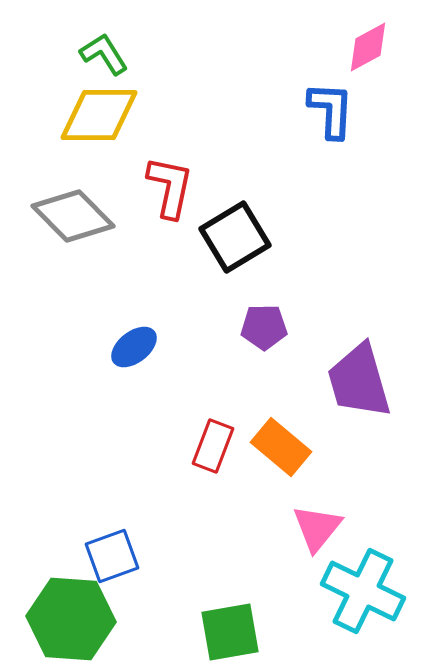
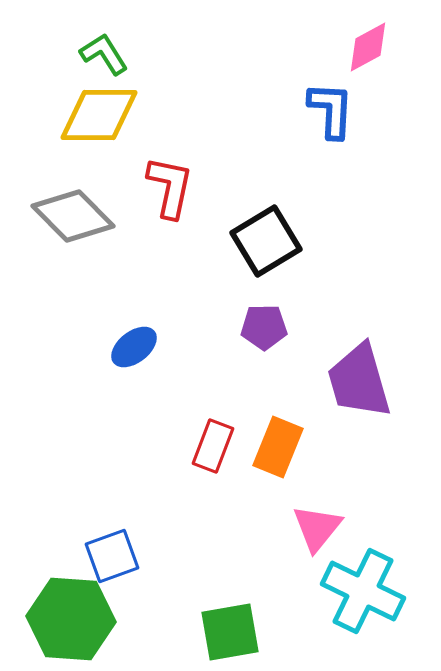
black square: moved 31 px right, 4 px down
orange rectangle: moved 3 px left; rotated 72 degrees clockwise
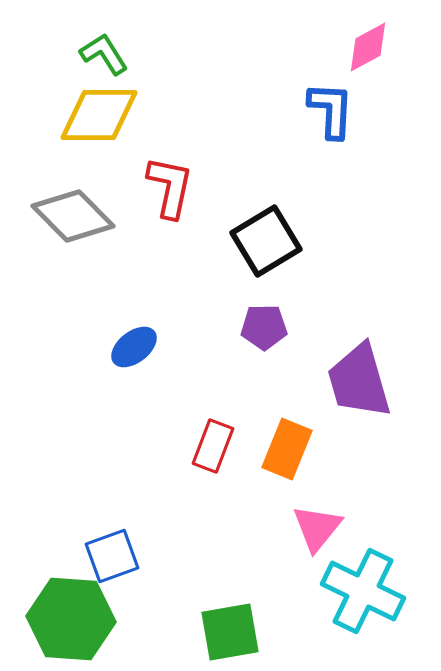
orange rectangle: moved 9 px right, 2 px down
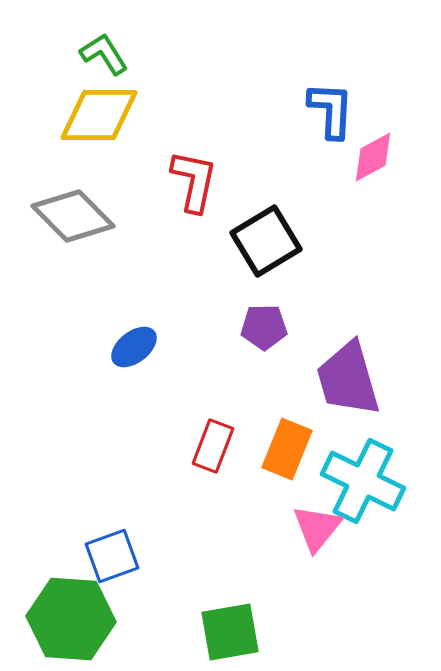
pink diamond: moved 5 px right, 110 px down
red L-shape: moved 24 px right, 6 px up
purple trapezoid: moved 11 px left, 2 px up
cyan cross: moved 110 px up
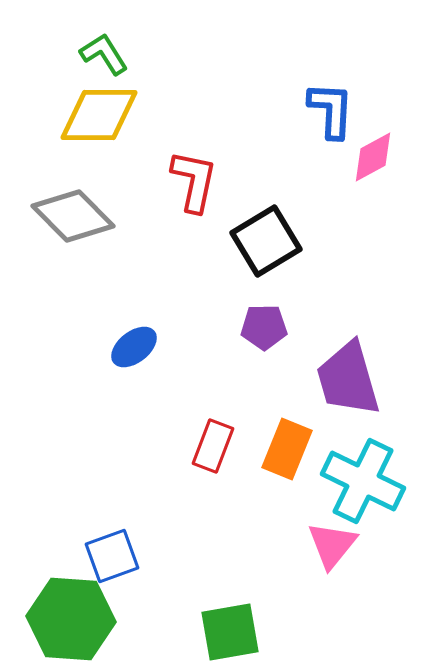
pink triangle: moved 15 px right, 17 px down
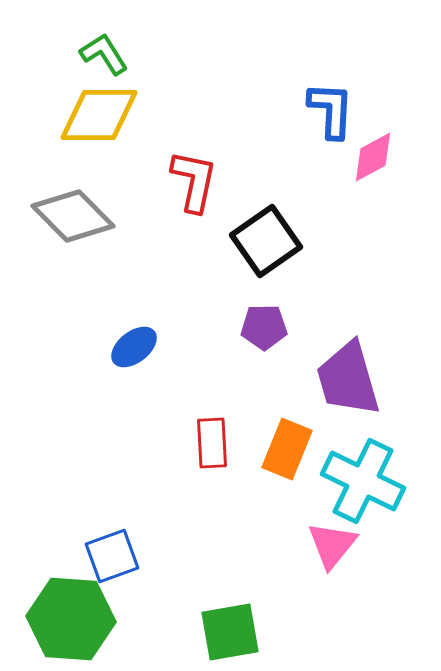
black square: rotated 4 degrees counterclockwise
red rectangle: moved 1 px left, 3 px up; rotated 24 degrees counterclockwise
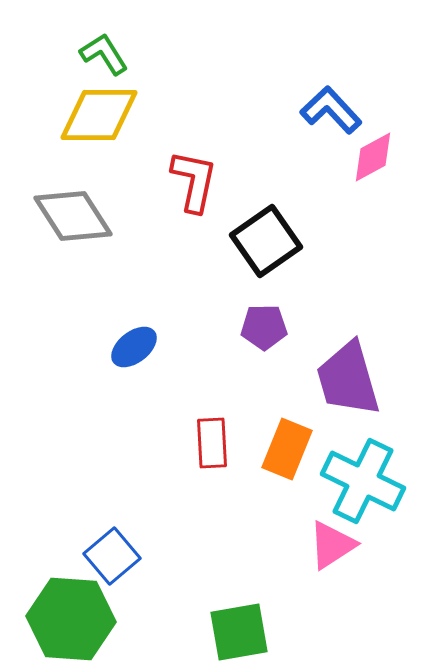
blue L-shape: rotated 46 degrees counterclockwise
gray diamond: rotated 12 degrees clockwise
pink triangle: rotated 18 degrees clockwise
blue square: rotated 20 degrees counterclockwise
green square: moved 9 px right
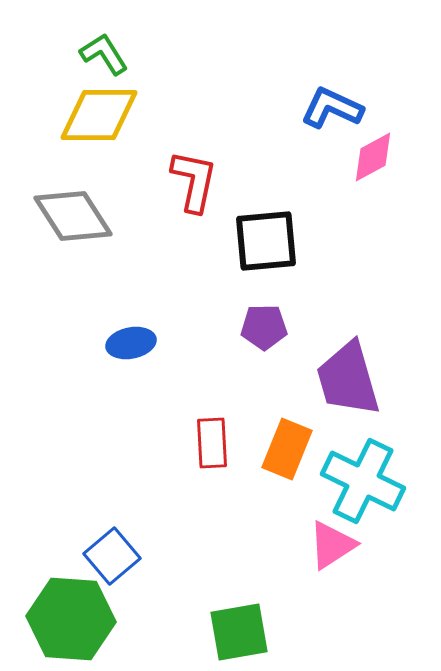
blue L-shape: moved 1 px right, 2 px up; rotated 22 degrees counterclockwise
black square: rotated 30 degrees clockwise
blue ellipse: moved 3 px left, 4 px up; rotated 27 degrees clockwise
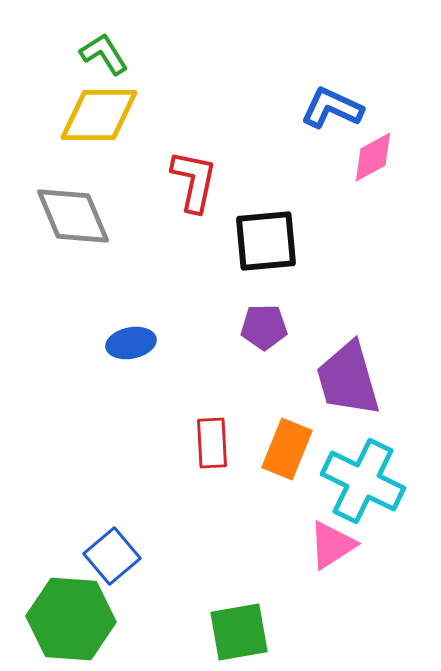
gray diamond: rotated 10 degrees clockwise
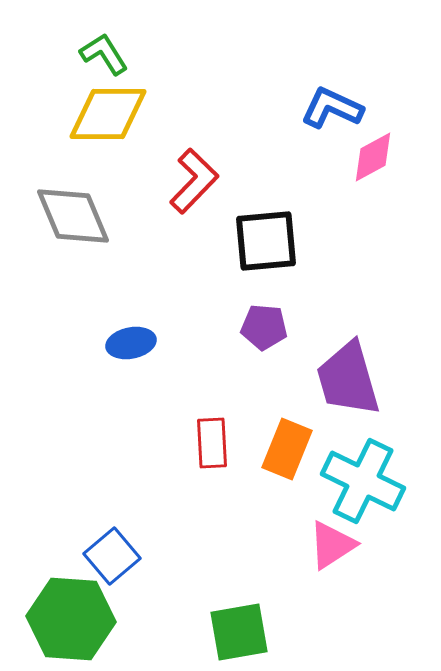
yellow diamond: moved 9 px right, 1 px up
red L-shape: rotated 32 degrees clockwise
purple pentagon: rotated 6 degrees clockwise
